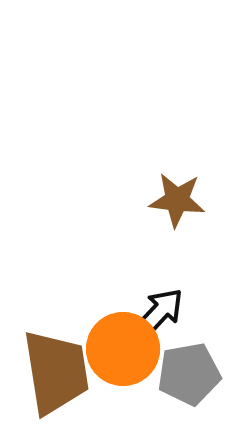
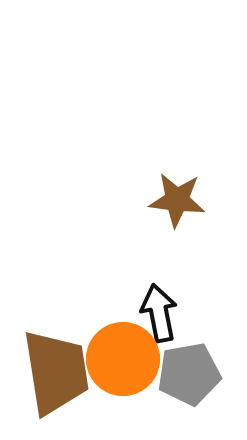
black arrow: rotated 54 degrees counterclockwise
orange circle: moved 10 px down
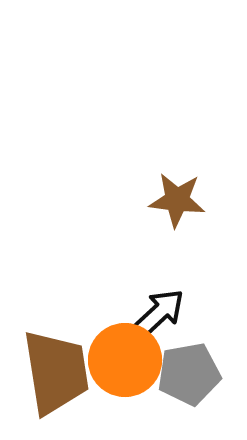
black arrow: rotated 58 degrees clockwise
orange circle: moved 2 px right, 1 px down
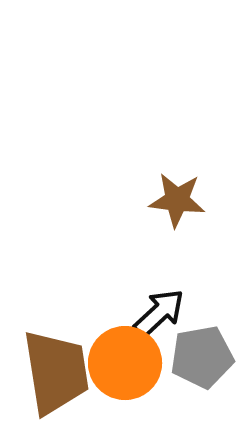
orange circle: moved 3 px down
gray pentagon: moved 13 px right, 17 px up
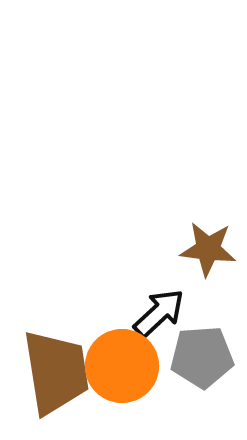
brown star: moved 31 px right, 49 px down
gray pentagon: rotated 6 degrees clockwise
orange circle: moved 3 px left, 3 px down
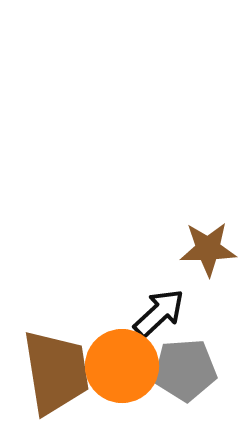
brown star: rotated 8 degrees counterclockwise
gray pentagon: moved 17 px left, 13 px down
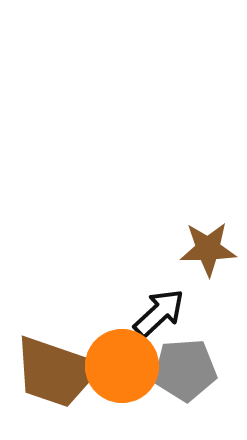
brown trapezoid: rotated 118 degrees clockwise
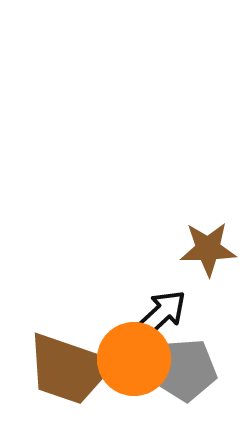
black arrow: moved 2 px right, 1 px down
orange circle: moved 12 px right, 7 px up
brown trapezoid: moved 13 px right, 3 px up
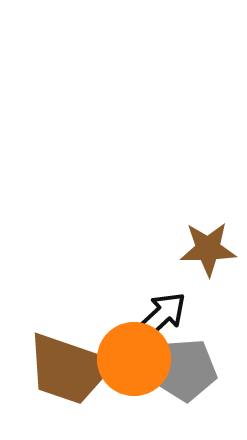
black arrow: moved 2 px down
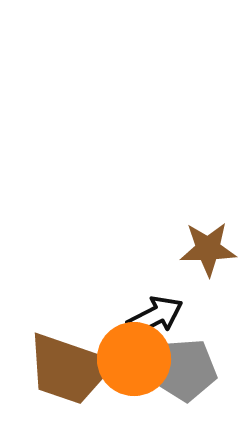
black arrow: moved 6 px left; rotated 16 degrees clockwise
